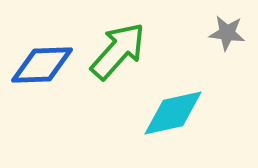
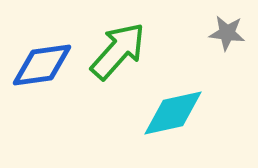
blue diamond: rotated 6 degrees counterclockwise
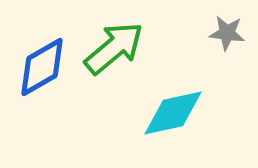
green arrow: moved 4 px left, 3 px up; rotated 8 degrees clockwise
blue diamond: moved 2 px down; rotated 22 degrees counterclockwise
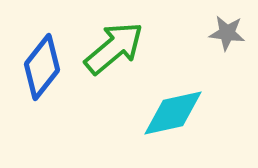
blue diamond: rotated 22 degrees counterclockwise
